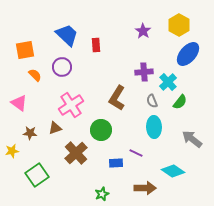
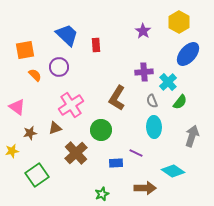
yellow hexagon: moved 3 px up
purple circle: moved 3 px left
pink triangle: moved 2 px left, 4 px down
brown star: rotated 16 degrees counterclockwise
gray arrow: moved 3 px up; rotated 70 degrees clockwise
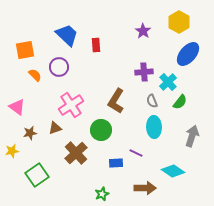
brown L-shape: moved 1 px left, 3 px down
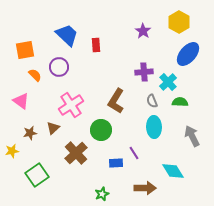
green semicircle: rotated 126 degrees counterclockwise
pink triangle: moved 4 px right, 6 px up
brown triangle: moved 2 px left; rotated 24 degrees counterclockwise
gray arrow: rotated 45 degrees counterclockwise
purple line: moved 2 px left; rotated 32 degrees clockwise
cyan diamond: rotated 25 degrees clockwise
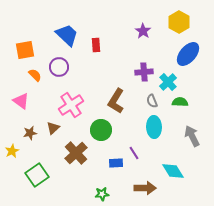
yellow star: rotated 16 degrees counterclockwise
green star: rotated 16 degrees clockwise
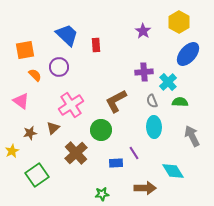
brown L-shape: rotated 30 degrees clockwise
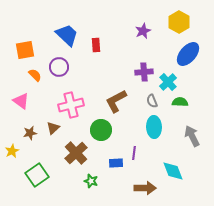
purple star: rotated 14 degrees clockwise
pink cross: rotated 20 degrees clockwise
purple line: rotated 40 degrees clockwise
cyan diamond: rotated 10 degrees clockwise
green star: moved 11 px left, 13 px up; rotated 24 degrees clockwise
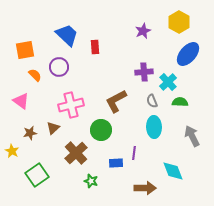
red rectangle: moved 1 px left, 2 px down
yellow star: rotated 16 degrees counterclockwise
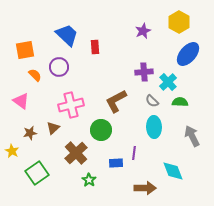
gray semicircle: rotated 24 degrees counterclockwise
green square: moved 2 px up
green star: moved 2 px left, 1 px up; rotated 16 degrees clockwise
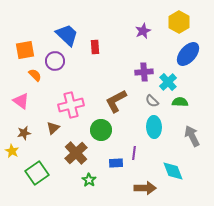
purple circle: moved 4 px left, 6 px up
brown star: moved 6 px left
